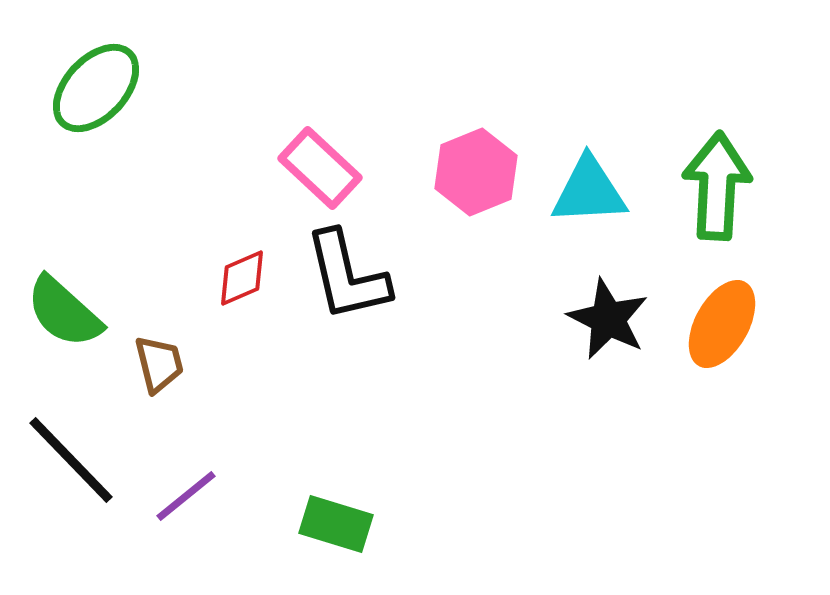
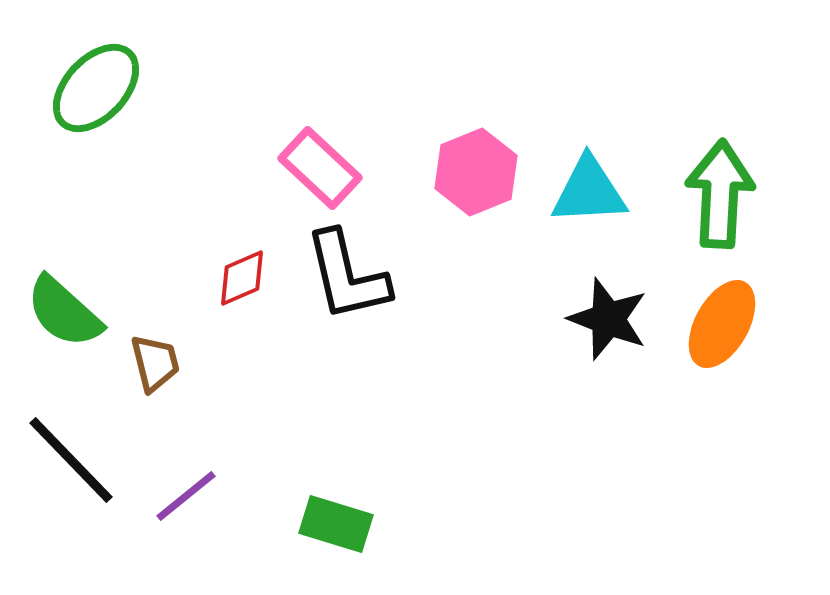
green arrow: moved 3 px right, 8 px down
black star: rotated 6 degrees counterclockwise
brown trapezoid: moved 4 px left, 1 px up
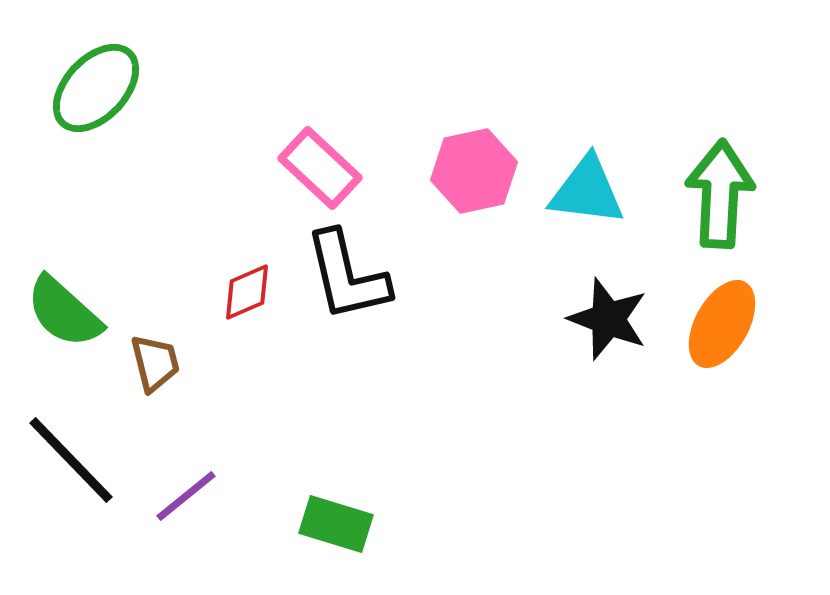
pink hexagon: moved 2 px left, 1 px up; rotated 10 degrees clockwise
cyan triangle: moved 2 px left; rotated 10 degrees clockwise
red diamond: moved 5 px right, 14 px down
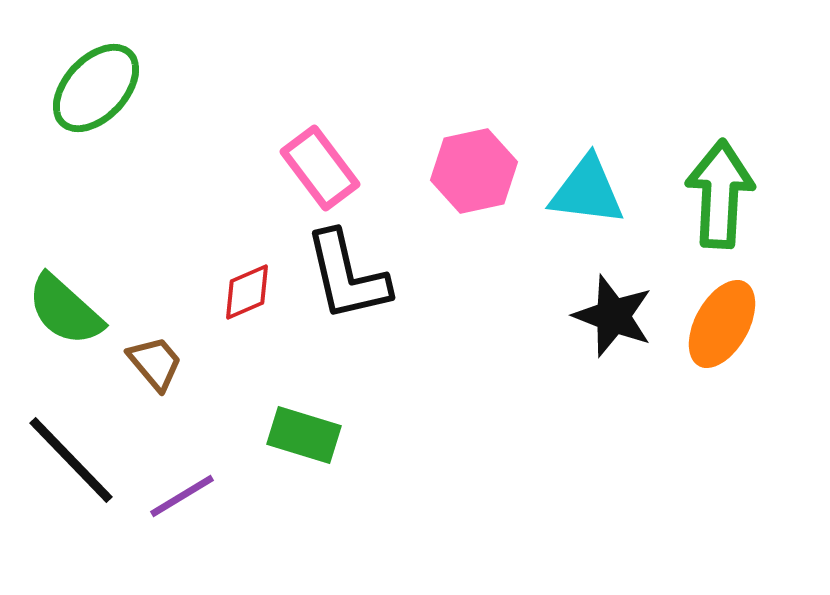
pink rectangle: rotated 10 degrees clockwise
green semicircle: moved 1 px right, 2 px up
black star: moved 5 px right, 3 px up
brown trapezoid: rotated 26 degrees counterclockwise
purple line: moved 4 px left; rotated 8 degrees clockwise
green rectangle: moved 32 px left, 89 px up
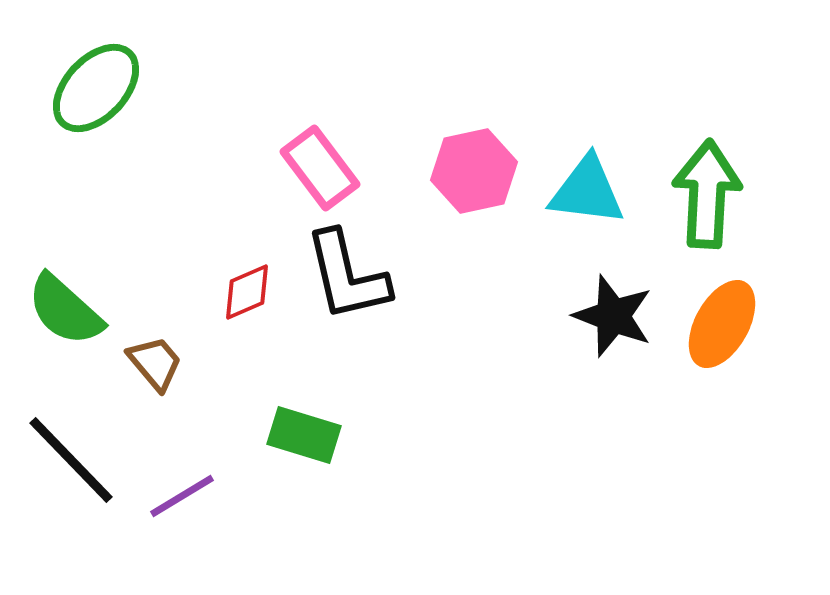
green arrow: moved 13 px left
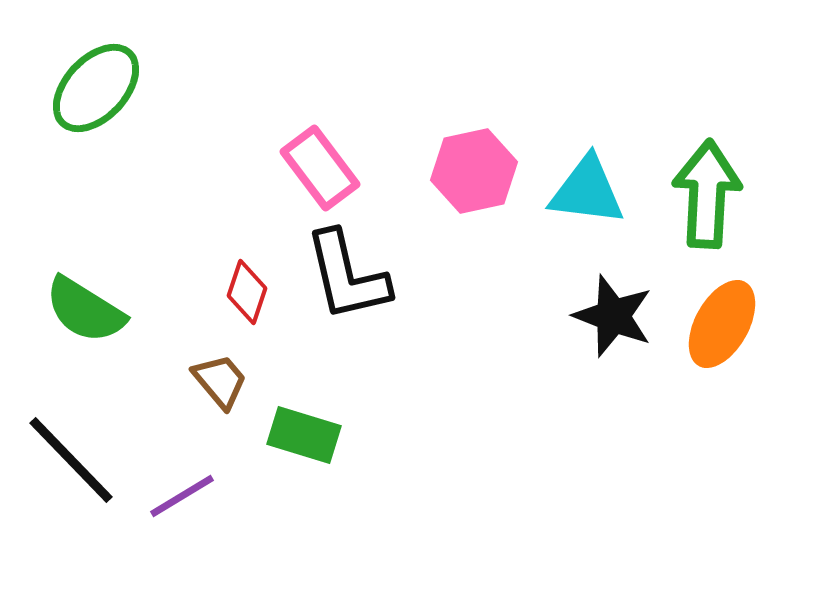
red diamond: rotated 48 degrees counterclockwise
green semicircle: moved 20 px right; rotated 10 degrees counterclockwise
brown trapezoid: moved 65 px right, 18 px down
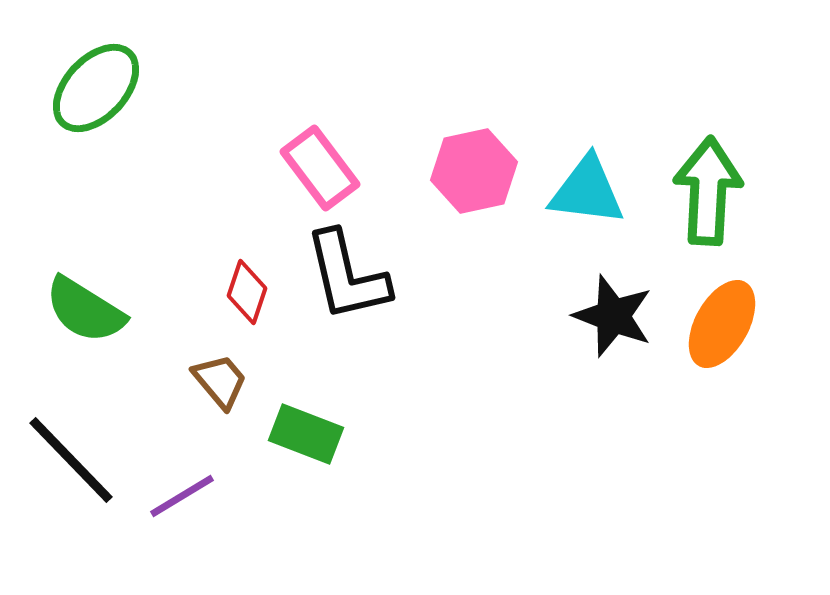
green arrow: moved 1 px right, 3 px up
green rectangle: moved 2 px right, 1 px up; rotated 4 degrees clockwise
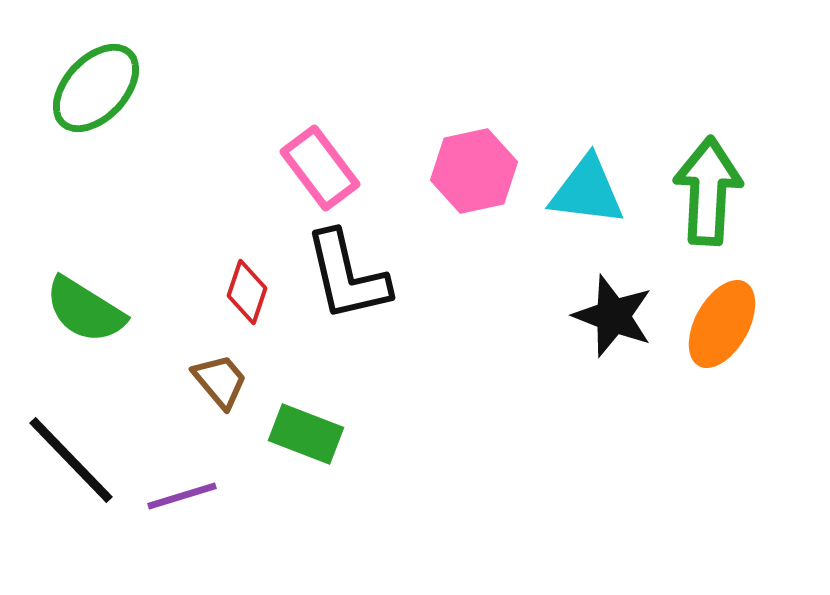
purple line: rotated 14 degrees clockwise
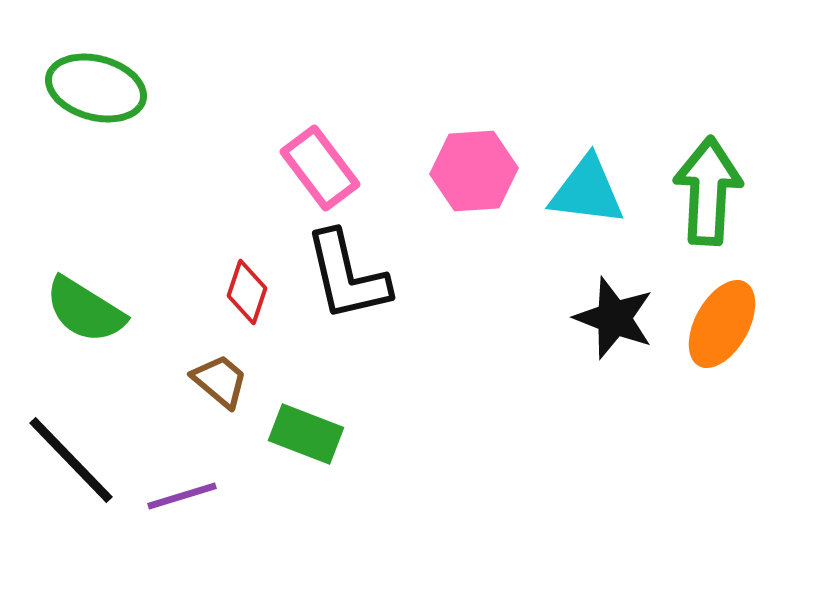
green ellipse: rotated 62 degrees clockwise
pink hexagon: rotated 8 degrees clockwise
black star: moved 1 px right, 2 px down
brown trapezoid: rotated 10 degrees counterclockwise
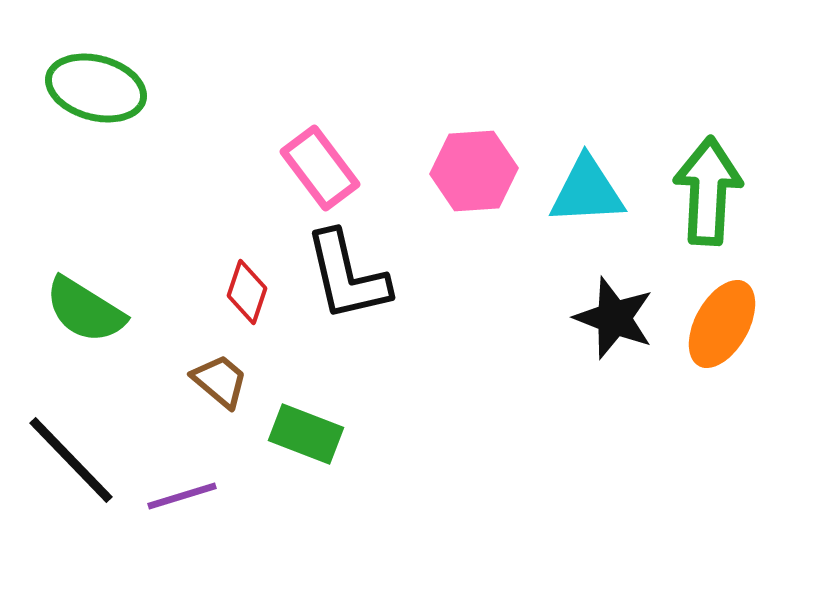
cyan triangle: rotated 10 degrees counterclockwise
